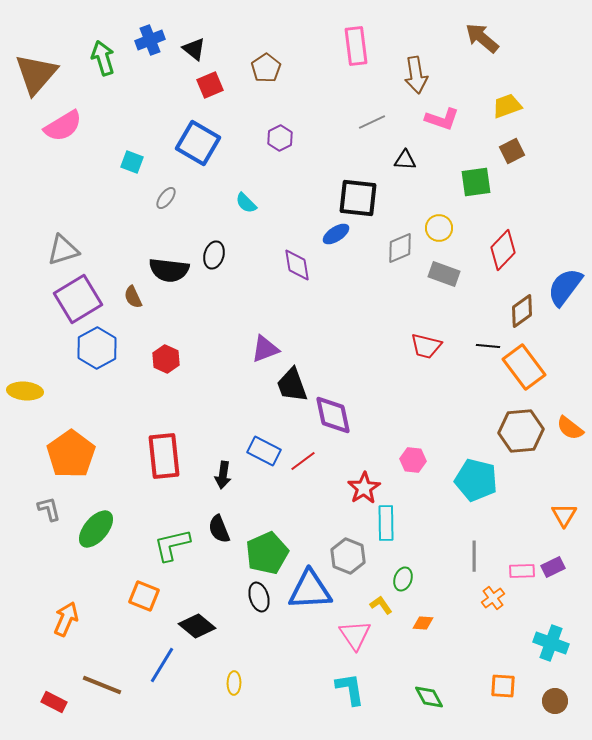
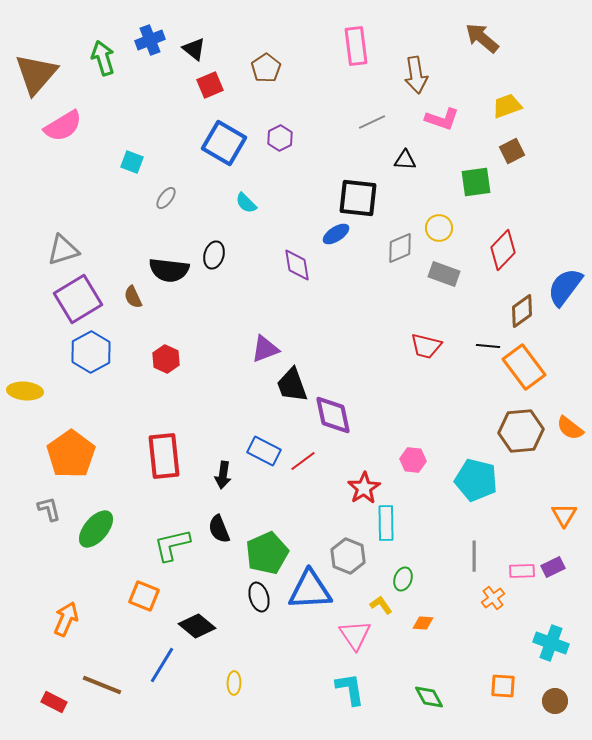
blue square at (198, 143): moved 26 px right
blue hexagon at (97, 348): moved 6 px left, 4 px down
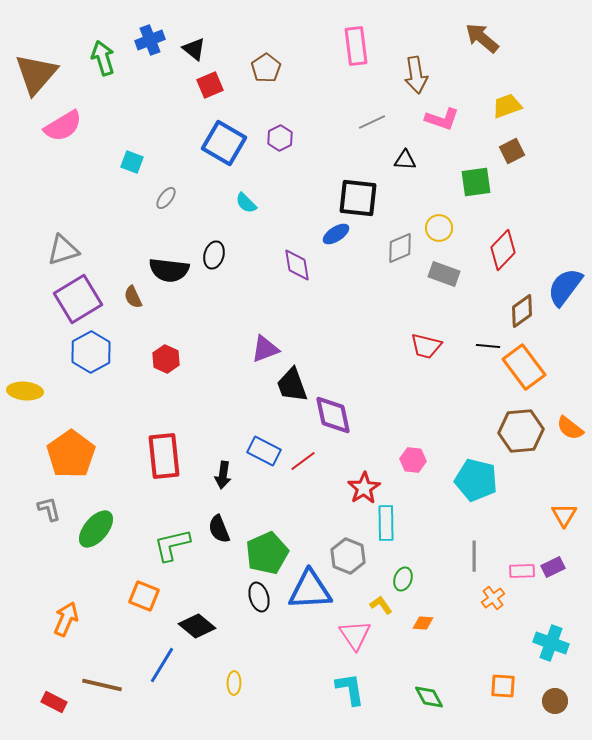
brown line at (102, 685): rotated 9 degrees counterclockwise
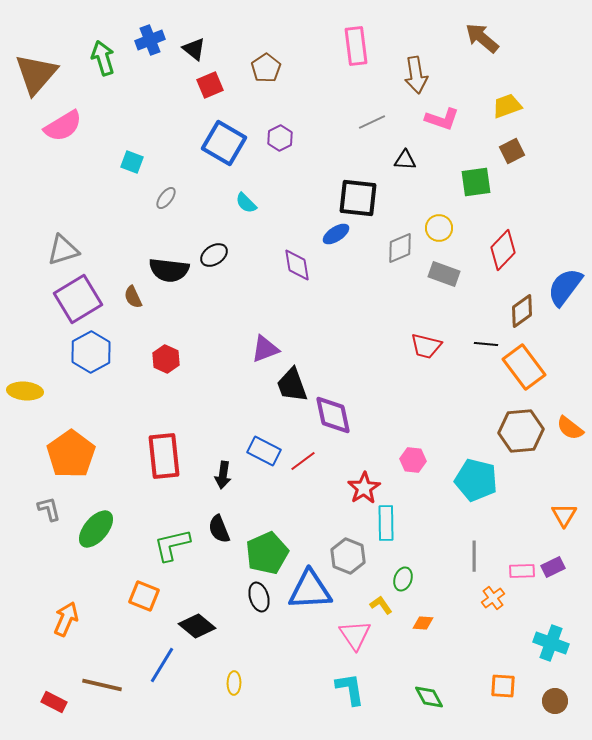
black ellipse at (214, 255): rotated 40 degrees clockwise
black line at (488, 346): moved 2 px left, 2 px up
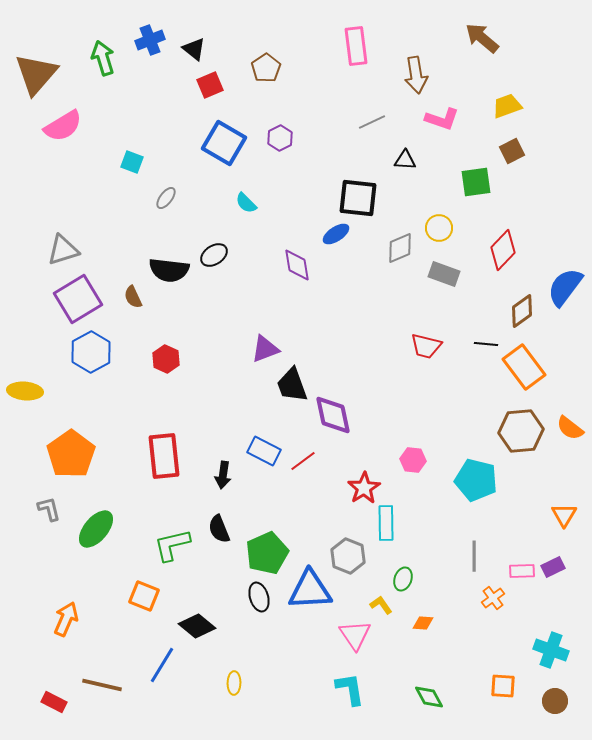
cyan cross at (551, 643): moved 7 px down
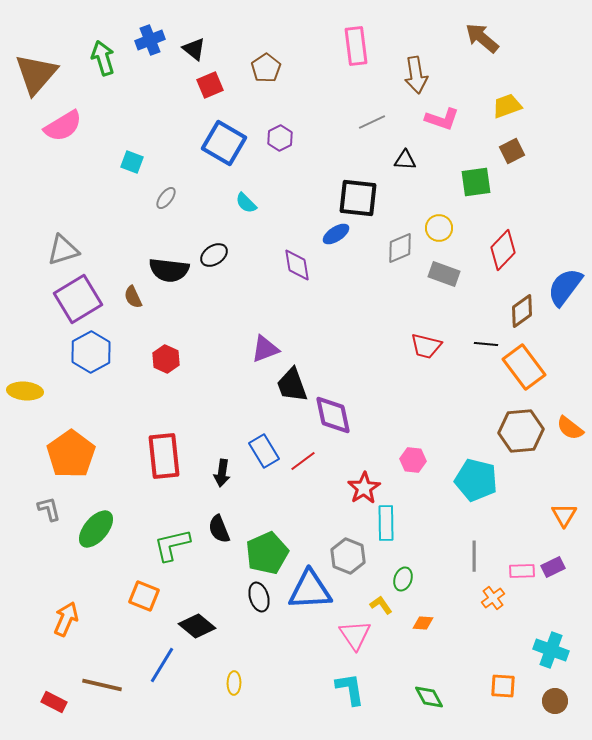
blue rectangle at (264, 451): rotated 32 degrees clockwise
black arrow at (223, 475): moved 1 px left, 2 px up
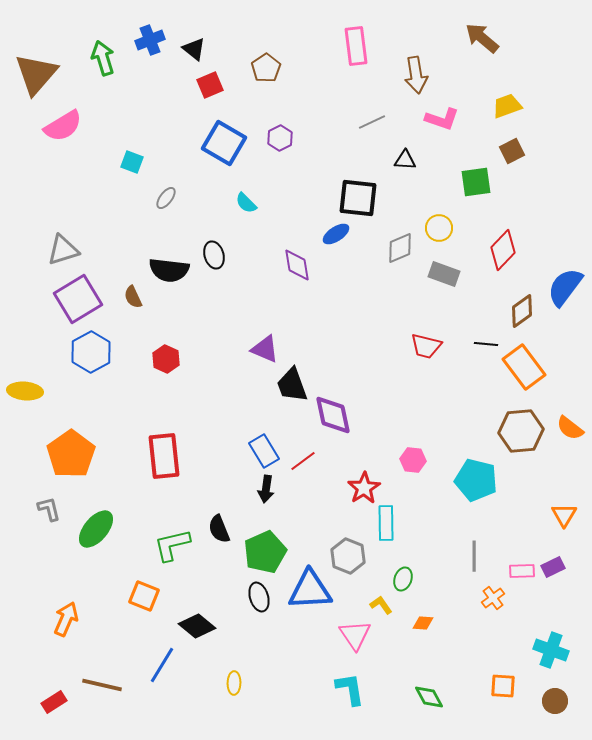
black ellipse at (214, 255): rotated 72 degrees counterclockwise
purple triangle at (265, 349): rotated 44 degrees clockwise
black arrow at (222, 473): moved 44 px right, 16 px down
green pentagon at (267, 553): moved 2 px left, 1 px up
red rectangle at (54, 702): rotated 60 degrees counterclockwise
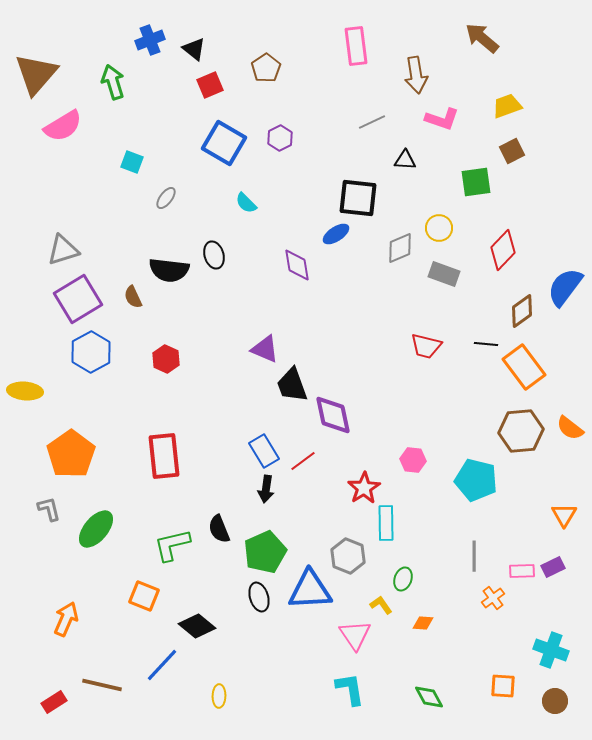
green arrow at (103, 58): moved 10 px right, 24 px down
blue line at (162, 665): rotated 12 degrees clockwise
yellow ellipse at (234, 683): moved 15 px left, 13 px down
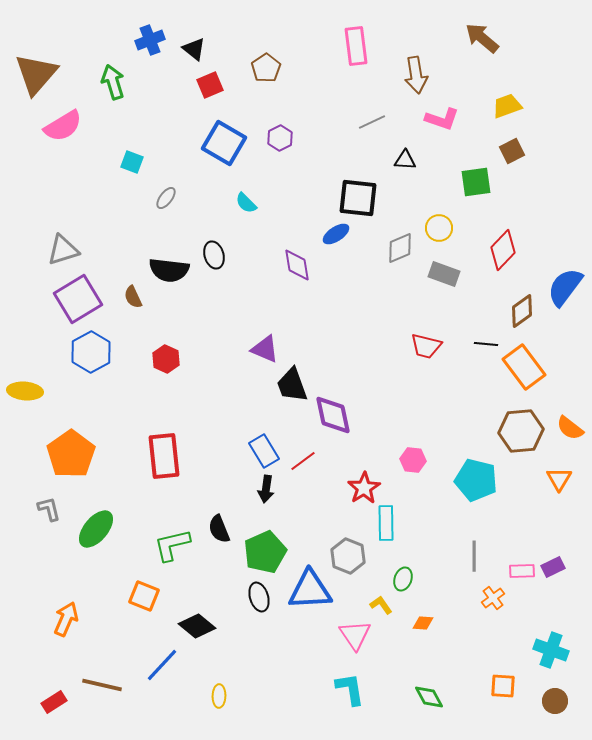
orange triangle at (564, 515): moved 5 px left, 36 px up
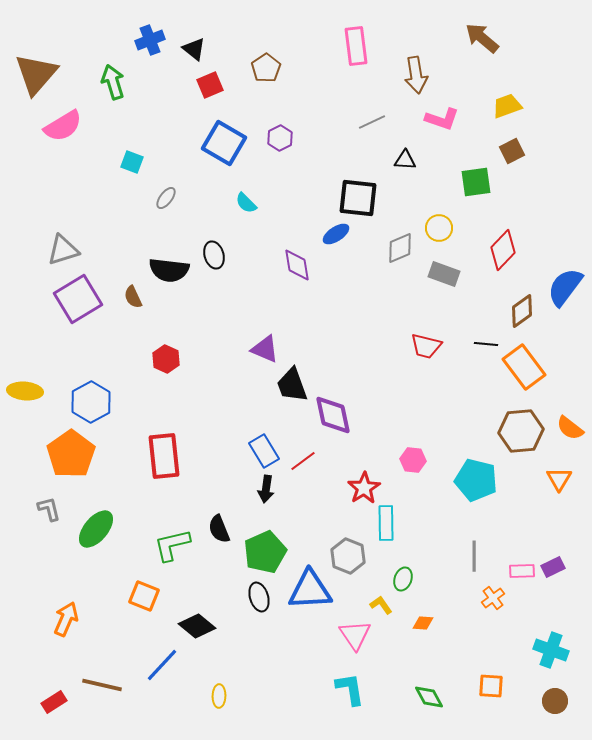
blue hexagon at (91, 352): moved 50 px down
orange square at (503, 686): moved 12 px left
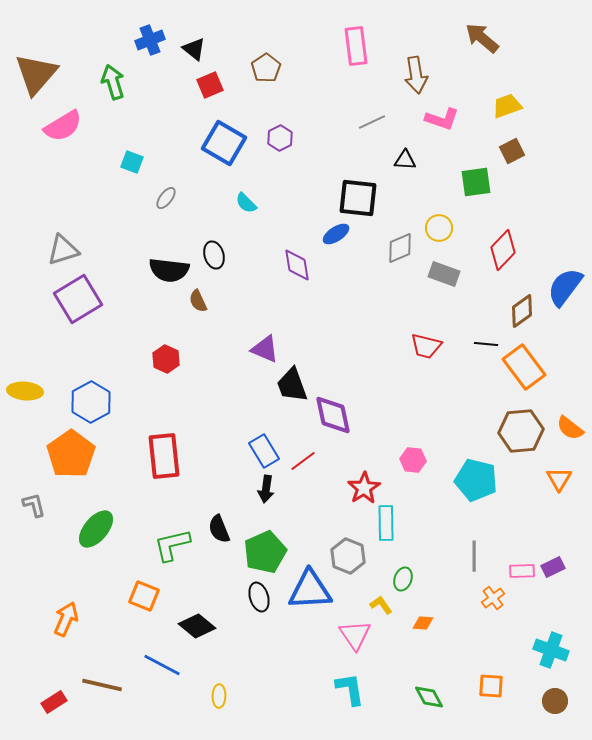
brown semicircle at (133, 297): moved 65 px right, 4 px down
gray L-shape at (49, 509): moved 15 px left, 4 px up
blue line at (162, 665): rotated 75 degrees clockwise
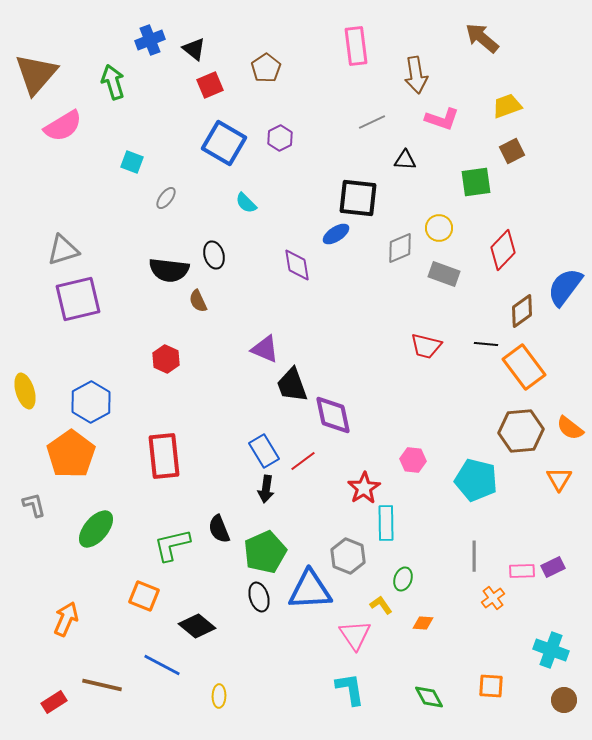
purple square at (78, 299): rotated 18 degrees clockwise
yellow ellipse at (25, 391): rotated 68 degrees clockwise
brown circle at (555, 701): moved 9 px right, 1 px up
